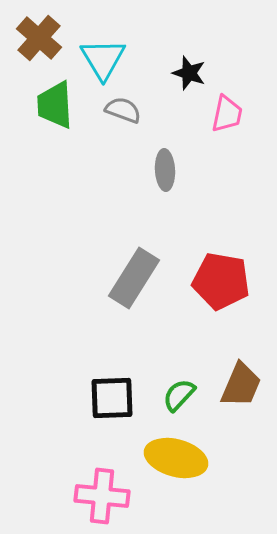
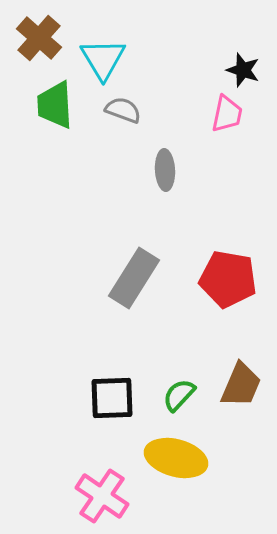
black star: moved 54 px right, 3 px up
red pentagon: moved 7 px right, 2 px up
pink cross: rotated 28 degrees clockwise
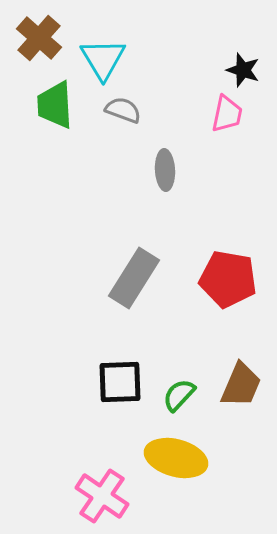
black square: moved 8 px right, 16 px up
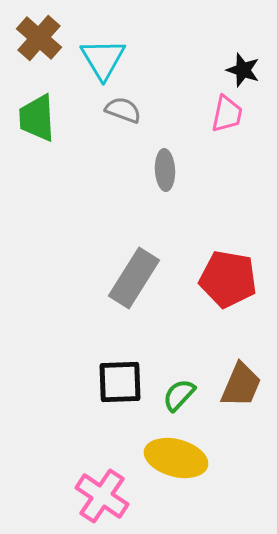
green trapezoid: moved 18 px left, 13 px down
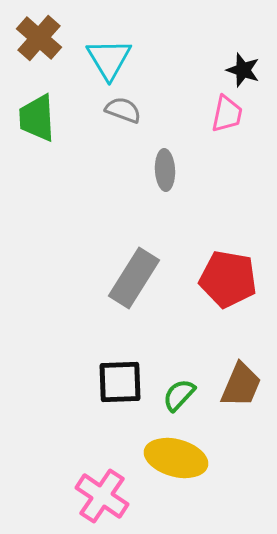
cyan triangle: moved 6 px right
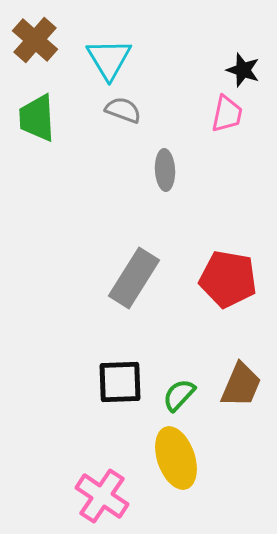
brown cross: moved 4 px left, 2 px down
yellow ellipse: rotated 56 degrees clockwise
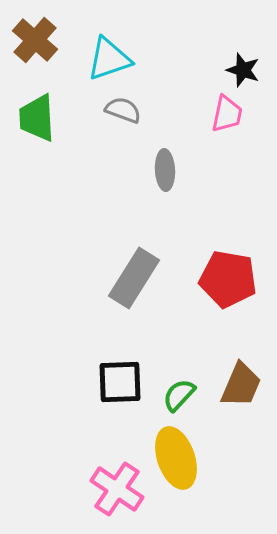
cyan triangle: rotated 42 degrees clockwise
pink cross: moved 15 px right, 7 px up
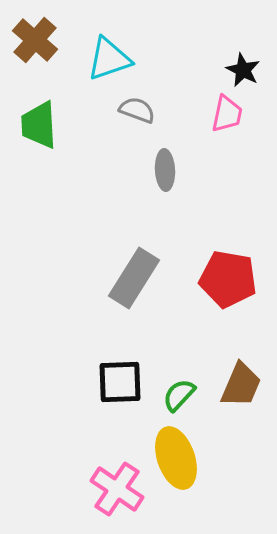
black star: rotated 8 degrees clockwise
gray semicircle: moved 14 px right
green trapezoid: moved 2 px right, 7 px down
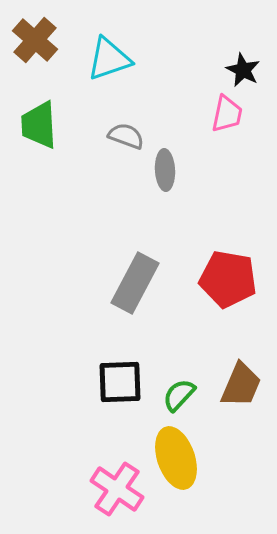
gray semicircle: moved 11 px left, 26 px down
gray rectangle: moved 1 px right, 5 px down; rotated 4 degrees counterclockwise
